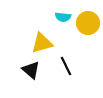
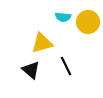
yellow circle: moved 1 px up
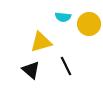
yellow circle: moved 1 px right, 2 px down
yellow triangle: moved 1 px left, 1 px up
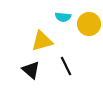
yellow triangle: moved 1 px right, 1 px up
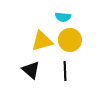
yellow circle: moved 19 px left, 16 px down
black line: moved 1 px left, 5 px down; rotated 24 degrees clockwise
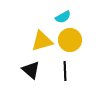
cyan semicircle: rotated 35 degrees counterclockwise
